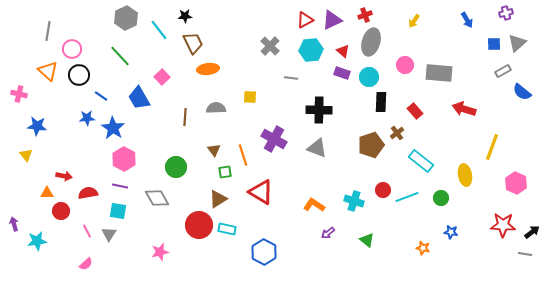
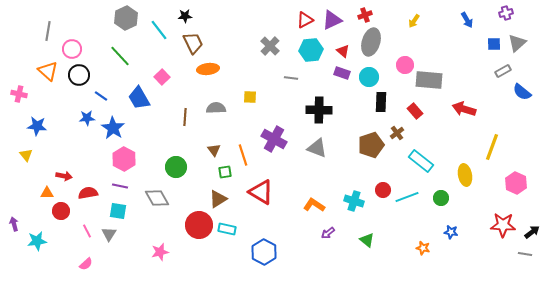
gray rectangle at (439, 73): moved 10 px left, 7 px down
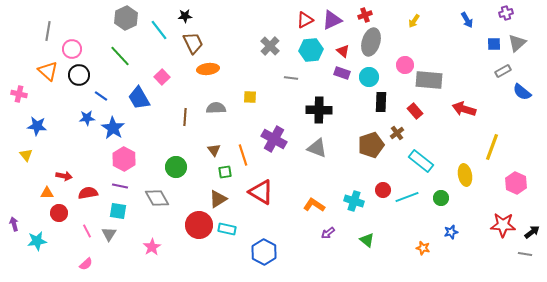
red circle at (61, 211): moved 2 px left, 2 px down
blue star at (451, 232): rotated 24 degrees counterclockwise
pink star at (160, 252): moved 8 px left, 5 px up; rotated 18 degrees counterclockwise
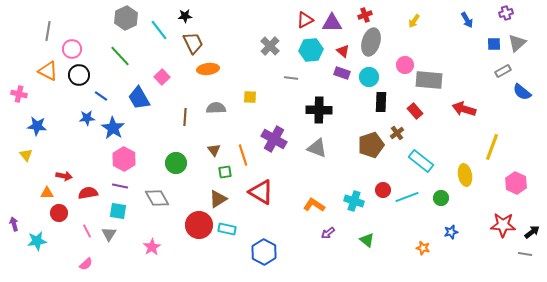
purple triangle at (332, 20): moved 3 px down; rotated 25 degrees clockwise
orange triangle at (48, 71): rotated 15 degrees counterclockwise
green circle at (176, 167): moved 4 px up
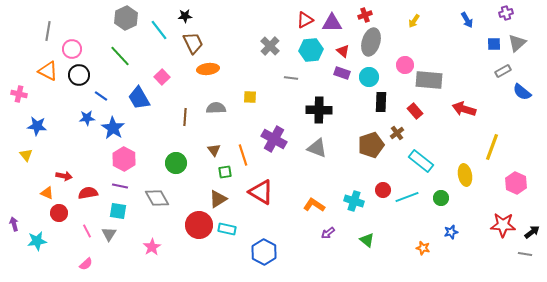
orange triangle at (47, 193): rotated 24 degrees clockwise
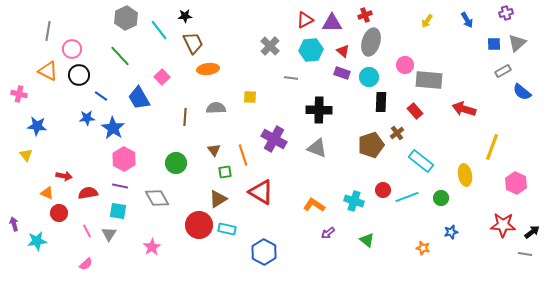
yellow arrow at (414, 21): moved 13 px right
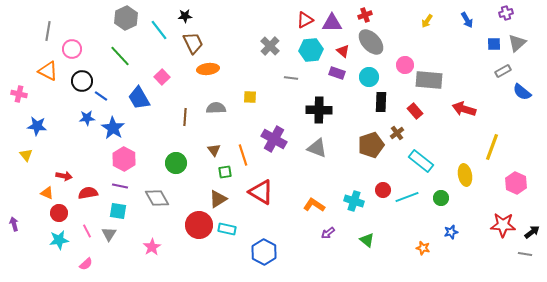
gray ellipse at (371, 42): rotated 60 degrees counterclockwise
purple rectangle at (342, 73): moved 5 px left
black circle at (79, 75): moved 3 px right, 6 px down
cyan star at (37, 241): moved 22 px right, 1 px up
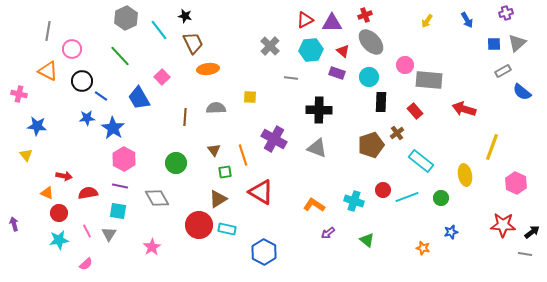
black star at (185, 16): rotated 16 degrees clockwise
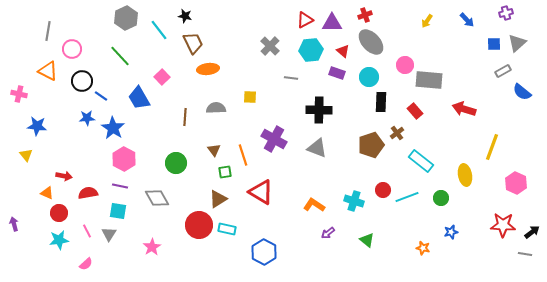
blue arrow at (467, 20): rotated 14 degrees counterclockwise
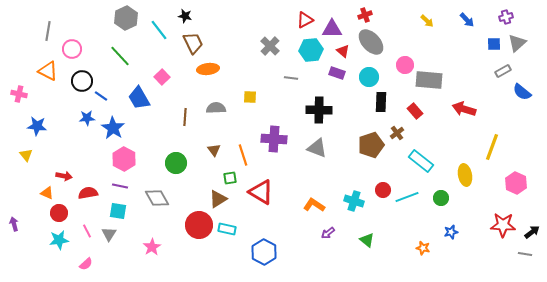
purple cross at (506, 13): moved 4 px down
yellow arrow at (427, 21): rotated 80 degrees counterclockwise
purple triangle at (332, 23): moved 6 px down
purple cross at (274, 139): rotated 25 degrees counterclockwise
green square at (225, 172): moved 5 px right, 6 px down
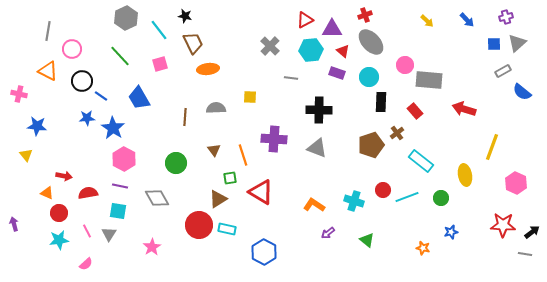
pink square at (162, 77): moved 2 px left, 13 px up; rotated 28 degrees clockwise
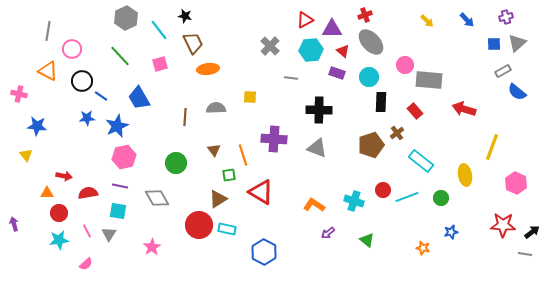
blue semicircle at (522, 92): moved 5 px left
blue star at (113, 128): moved 4 px right, 2 px up; rotated 15 degrees clockwise
pink hexagon at (124, 159): moved 2 px up; rotated 20 degrees clockwise
green square at (230, 178): moved 1 px left, 3 px up
orange triangle at (47, 193): rotated 24 degrees counterclockwise
